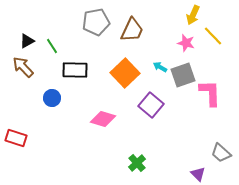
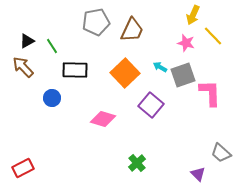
red rectangle: moved 7 px right, 30 px down; rotated 45 degrees counterclockwise
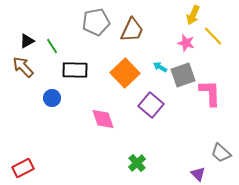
pink diamond: rotated 55 degrees clockwise
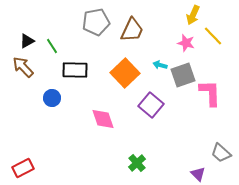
cyan arrow: moved 2 px up; rotated 16 degrees counterclockwise
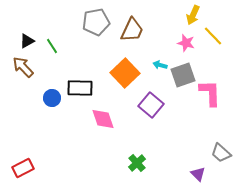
black rectangle: moved 5 px right, 18 px down
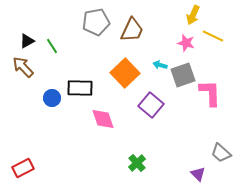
yellow line: rotated 20 degrees counterclockwise
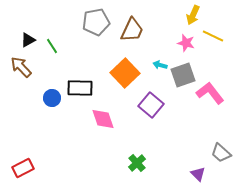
black triangle: moved 1 px right, 1 px up
brown arrow: moved 2 px left
pink L-shape: rotated 36 degrees counterclockwise
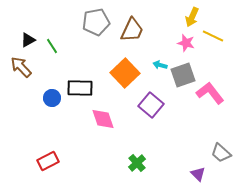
yellow arrow: moved 1 px left, 2 px down
red rectangle: moved 25 px right, 7 px up
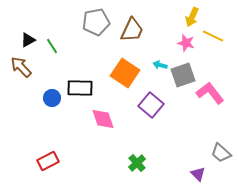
orange square: rotated 12 degrees counterclockwise
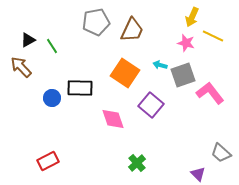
pink diamond: moved 10 px right
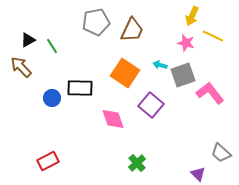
yellow arrow: moved 1 px up
